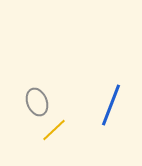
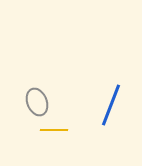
yellow line: rotated 44 degrees clockwise
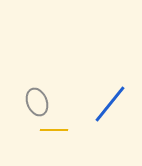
blue line: moved 1 px left, 1 px up; rotated 18 degrees clockwise
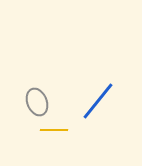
blue line: moved 12 px left, 3 px up
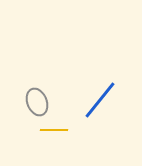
blue line: moved 2 px right, 1 px up
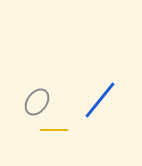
gray ellipse: rotated 56 degrees clockwise
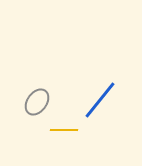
yellow line: moved 10 px right
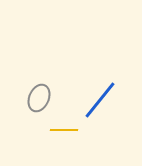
gray ellipse: moved 2 px right, 4 px up; rotated 12 degrees counterclockwise
